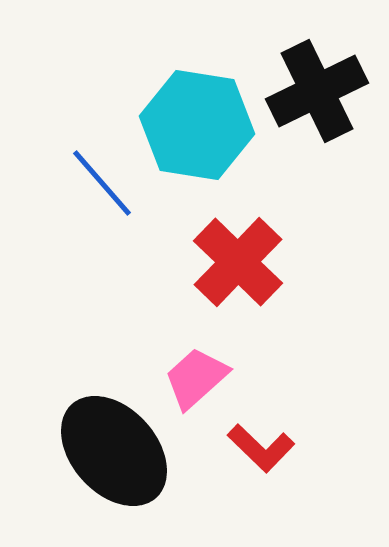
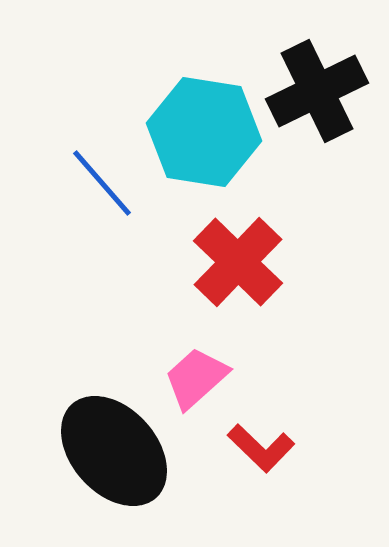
cyan hexagon: moved 7 px right, 7 px down
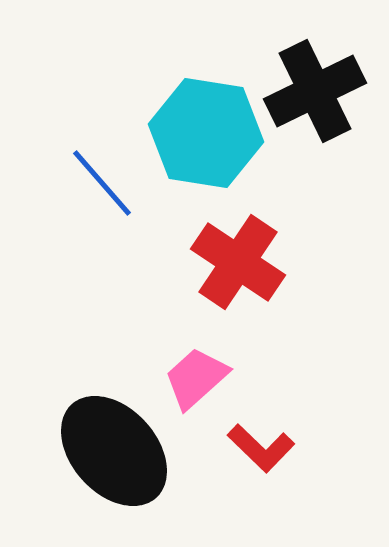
black cross: moved 2 px left
cyan hexagon: moved 2 px right, 1 px down
red cross: rotated 10 degrees counterclockwise
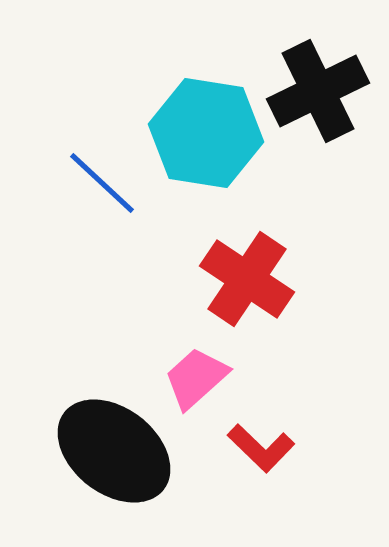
black cross: moved 3 px right
blue line: rotated 6 degrees counterclockwise
red cross: moved 9 px right, 17 px down
black ellipse: rotated 10 degrees counterclockwise
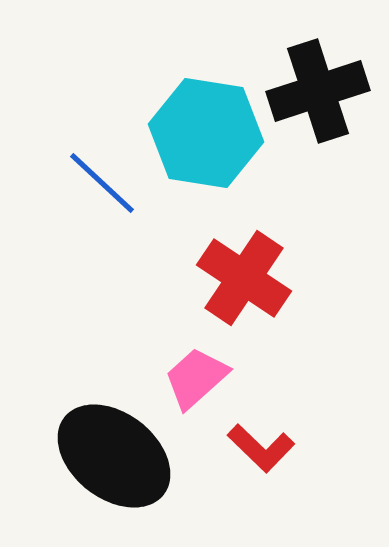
black cross: rotated 8 degrees clockwise
red cross: moved 3 px left, 1 px up
black ellipse: moved 5 px down
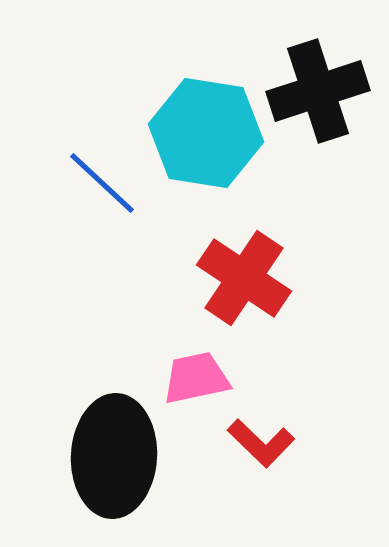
pink trapezoid: rotated 30 degrees clockwise
red L-shape: moved 5 px up
black ellipse: rotated 55 degrees clockwise
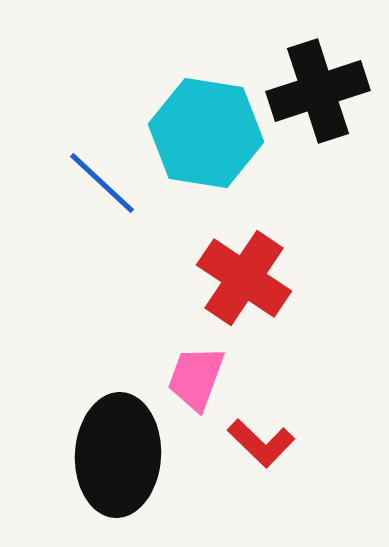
pink trapezoid: rotated 58 degrees counterclockwise
black ellipse: moved 4 px right, 1 px up
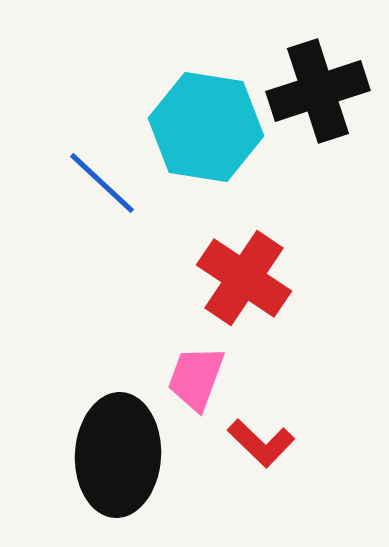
cyan hexagon: moved 6 px up
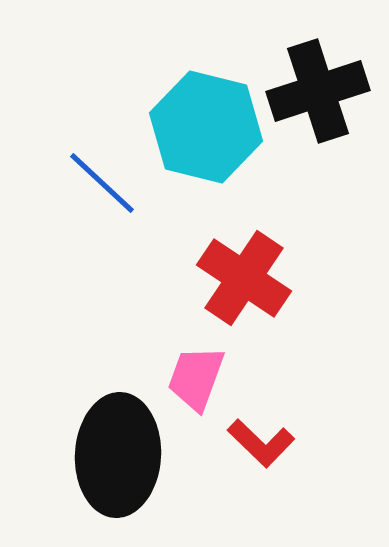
cyan hexagon: rotated 5 degrees clockwise
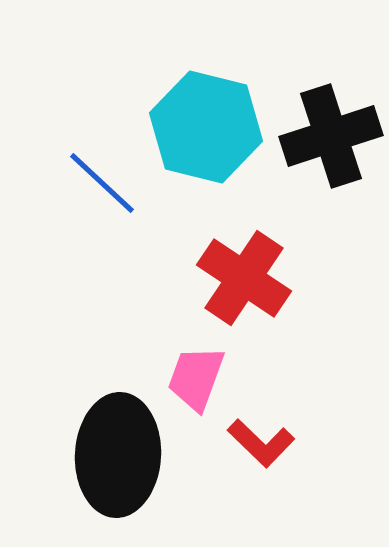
black cross: moved 13 px right, 45 px down
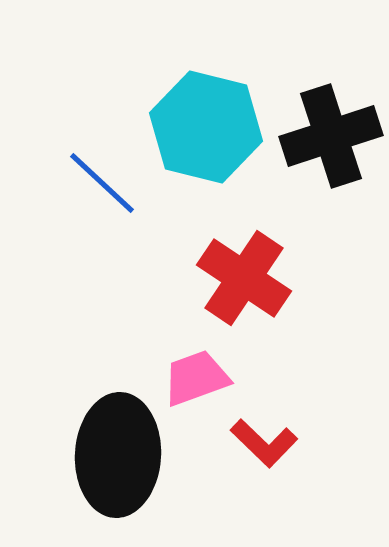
pink trapezoid: rotated 50 degrees clockwise
red L-shape: moved 3 px right
